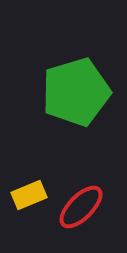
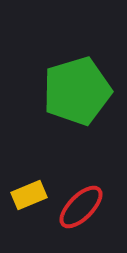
green pentagon: moved 1 px right, 1 px up
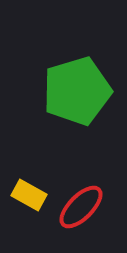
yellow rectangle: rotated 52 degrees clockwise
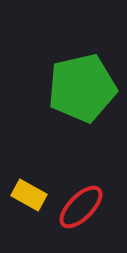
green pentagon: moved 5 px right, 3 px up; rotated 4 degrees clockwise
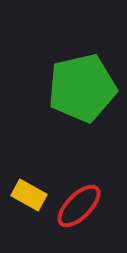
red ellipse: moved 2 px left, 1 px up
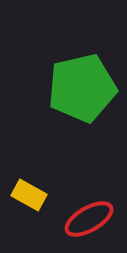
red ellipse: moved 10 px right, 13 px down; rotated 15 degrees clockwise
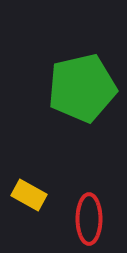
red ellipse: rotated 60 degrees counterclockwise
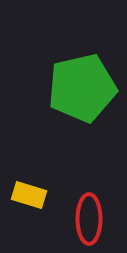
yellow rectangle: rotated 12 degrees counterclockwise
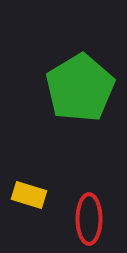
green pentagon: moved 2 px left; rotated 18 degrees counterclockwise
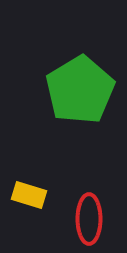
green pentagon: moved 2 px down
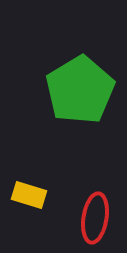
red ellipse: moved 6 px right, 1 px up; rotated 9 degrees clockwise
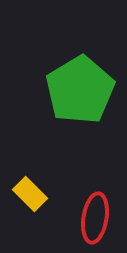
yellow rectangle: moved 1 px right, 1 px up; rotated 28 degrees clockwise
